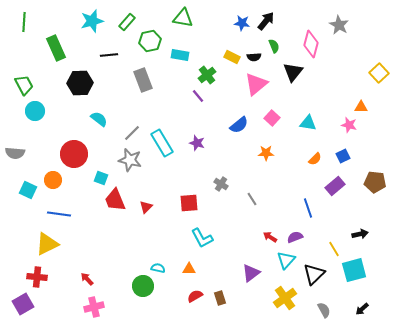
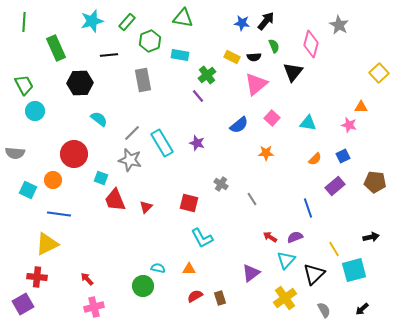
green hexagon at (150, 41): rotated 10 degrees counterclockwise
gray rectangle at (143, 80): rotated 10 degrees clockwise
red square at (189, 203): rotated 18 degrees clockwise
black arrow at (360, 234): moved 11 px right, 3 px down
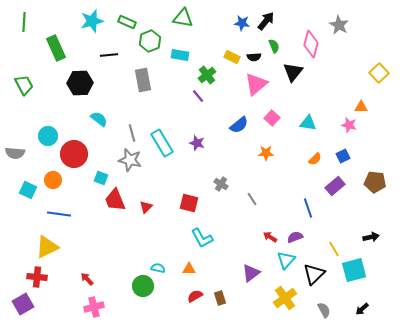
green rectangle at (127, 22): rotated 72 degrees clockwise
cyan circle at (35, 111): moved 13 px right, 25 px down
gray line at (132, 133): rotated 60 degrees counterclockwise
yellow triangle at (47, 244): moved 3 px down
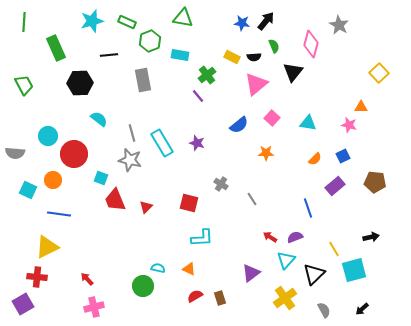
cyan L-shape at (202, 238): rotated 65 degrees counterclockwise
orange triangle at (189, 269): rotated 24 degrees clockwise
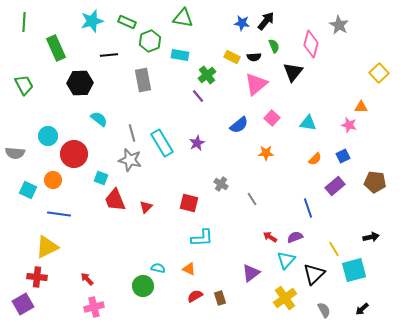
purple star at (197, 143): rotated 28 degrees clockwise
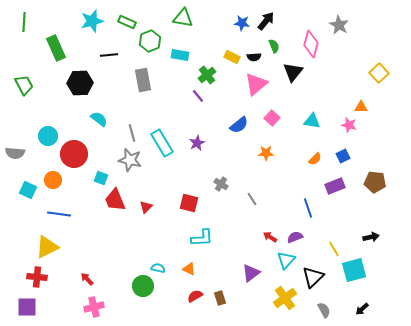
cyan triangle at (308, 123): moved 4 px right, 2 px up
purple rectangle at (335, 186): rotated 18 degrees clockwise
black triangle at (314, 274): moved 1 px left, 3 px down
purple square at (23, 304): moved 4 px right, 3 px down; rotated 30 degrees clockwise
